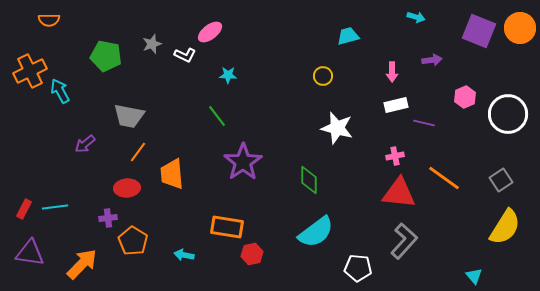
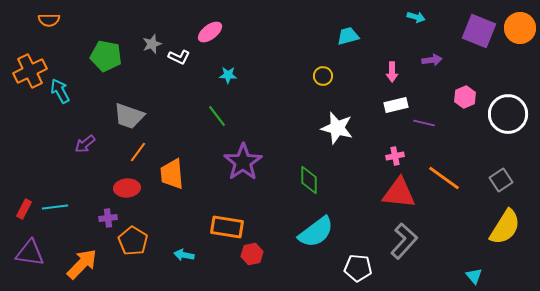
white L-shape at (185, 55): moved 6 px left, 2 px down
gray trapezoid at (129, 116): rotated 8 degrees clockwise
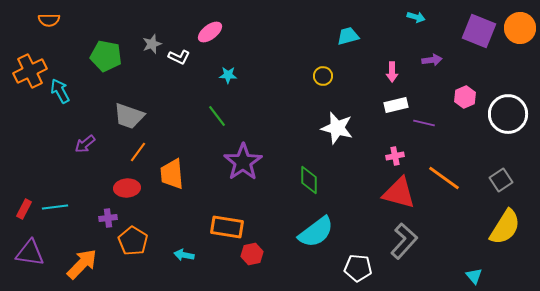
red triangle at (399, 193): rotated 9 degrees clockwise
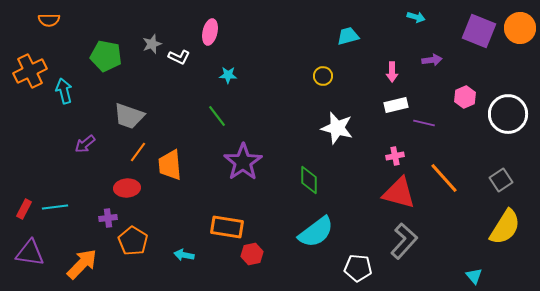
pink ellipse at (210, 32): rotated 40 degrees counterclockwise
cyan arrow at (60, 91): moved 4 px right; rotated 15 degrees clockwise
orange trapezoid at (172, 174): moved 2 px left, 9 px up
orange line at (444, 178): rotated 12 degrees clockwise
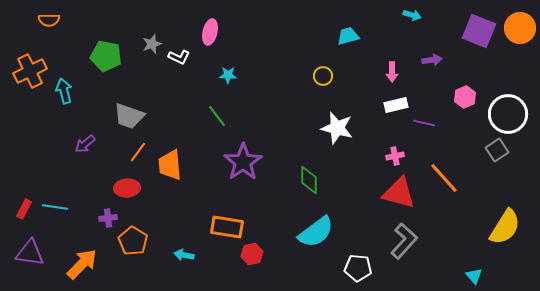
cyan arrow at (416, 17): moved 4 px left, 2 px up
gray square at (501, 180): moved 4 px left, 30 px up
cyan line at (55, 207): rotated 15 degrees clockwise
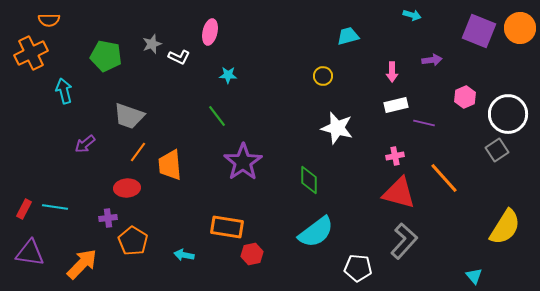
orange cross at (30, 71): moved 1 px right, 18 px up
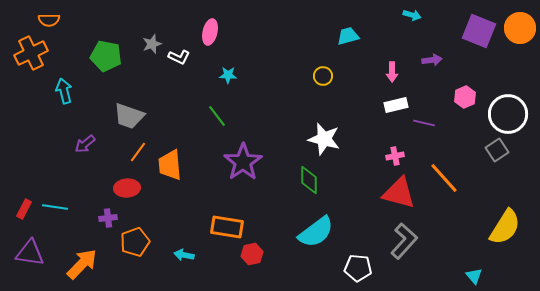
white star at (337, 128): moved 13 px left, 11 px down
orange pentagon at (133, 241): moved 2 px right, 1 px down; rotated 20 degrees clockwise
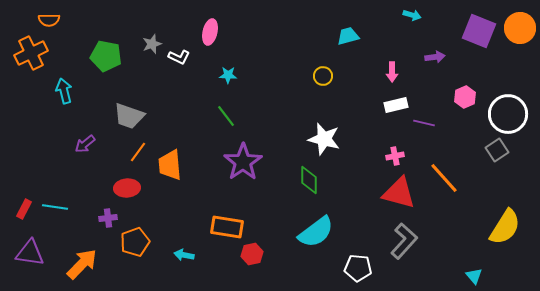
purple arrow at (432, 60): moved 3 px right, 3 px up
green line at (217, 116): moved 9 px right
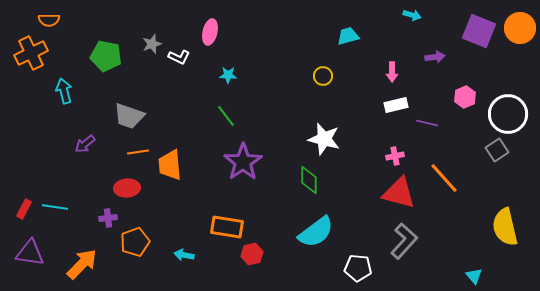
purple line at (424, 123): moved 3 px right
orange line at (138, 152): rotated 45 degrees clockwise
yellow semicircle at (505, 227): rotated 135 degrees clockwise
